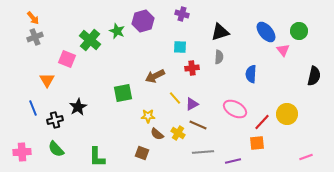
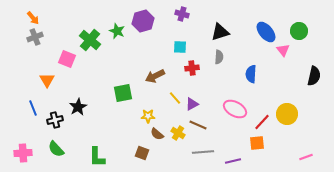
pink cross: moved 1 px right, 1 px down
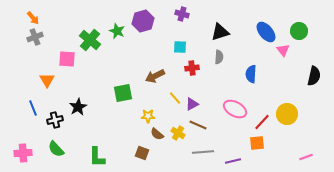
pink square: rotated 18 degrees counterclockwise
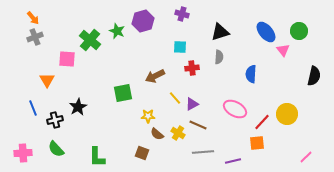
pink line: rotated 24 degrees counterclockwise
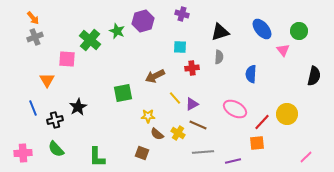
blue ellipse: moved 4 px left, 3 px up
